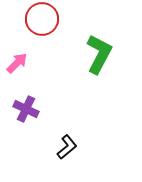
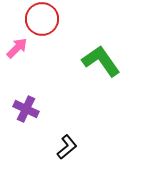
green L-shape: moved 2 px right, 7 px down; rotated 63 degrees counterclockwise
pink arrow: moved 15 px up
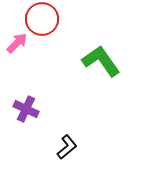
pink arrow: moved 5 px up
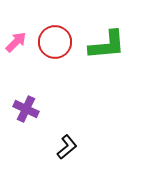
red circle: moved 13 px right, 23 px down
pink arrow: moved 1 px left, 1 px up
green L-shape: moved 6 px right, 16 px up; rotated 120 degrees clockwise
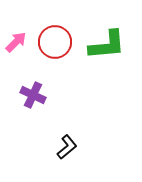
purple cross: moved 7 px right, 14 px up
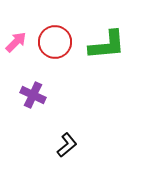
black L-shape: moved 2 px up
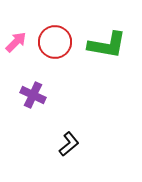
green L-shape: rotated 15 degrees clockwise
black L-shape: moved 2 px right, 1 px up
